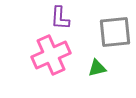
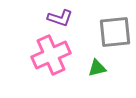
purple L-shape: rotated 75 degrees counterclockwise
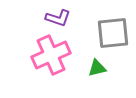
purple L-shape: moved 2 px left
gray square: moved 2 px left, 1 px down
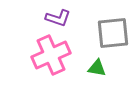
green triangle: rotated 24 degrees clockwise
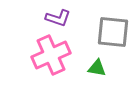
gray square: moved 1 px up; rotated 12 degrees clockwise
